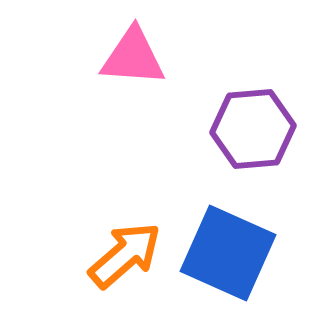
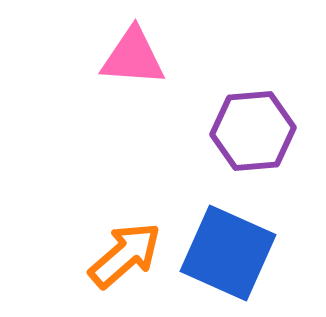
purple hexagon: moved 2 px down
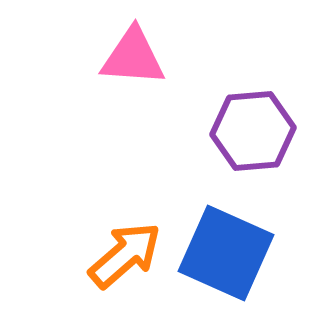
blue square: moved 2 px left
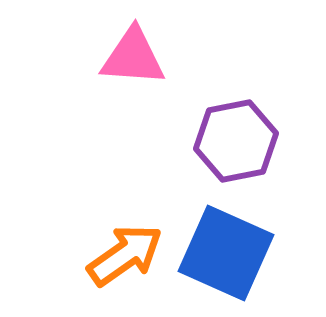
purple hexagon: moved 17 px left, 10 px down; rotated 6 degrees counterclockwise
orange arrow: rotated 6 degrees clockwise
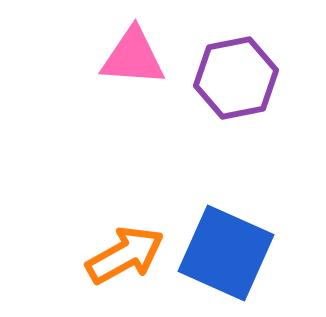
purple hexagon: moved 63 px up
orange arrow: rotated 6 degrees clockwise
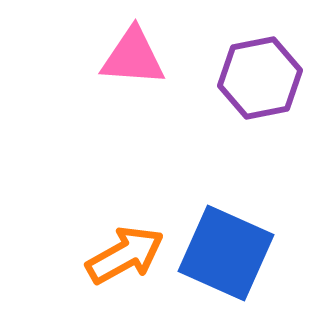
purple hexagon: moved 24 px right
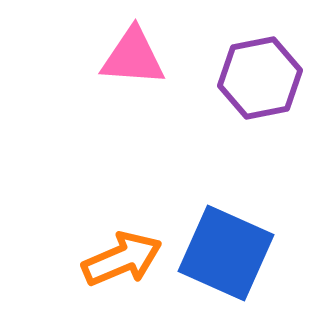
orange arrow: moved 3 px left, 4 px down; rotated 6 degrees clockwise
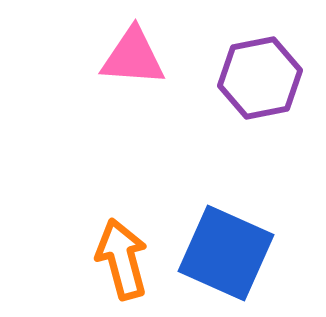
orange arrow: rotated 82 degrees counterclockwise
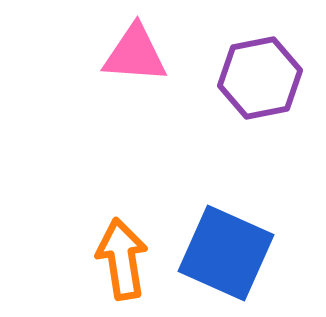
pink triangle: moved 2 px right, 3 px up
orange arrow: rotated 6 degrees clockwise
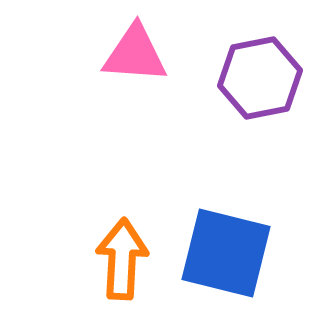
blue square: rotated 10 degrees counterclockwise
orange arrow: rotated 12 degrees clockwise
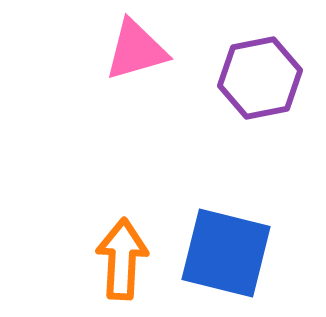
pink triangle: moved 1 px right, 4 px up; rotated 20 degrees counterclockwise
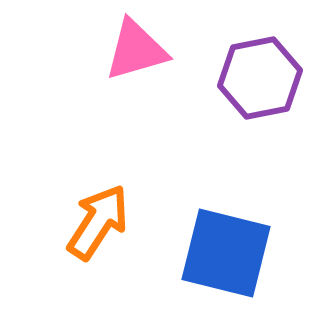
orange arrow: moved 24 px left, 37 px up; rotated 30 degrees clockwise
